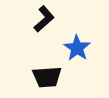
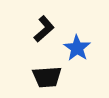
black L-shape: moved 10 px down
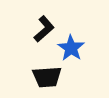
blue star: moved 6 px left
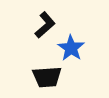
black L-shape: moved 1 px right, 4 px up
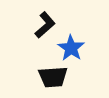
black trapezoid: moved 6 px right
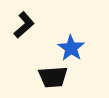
black L-shape: moved 21 px left
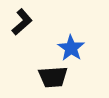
black L-shape: moved 2 px left, 3 px up
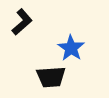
black trapezoid: moved 2 px left
